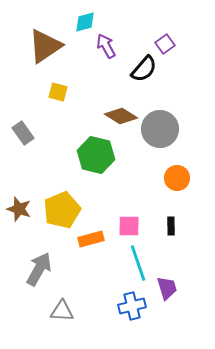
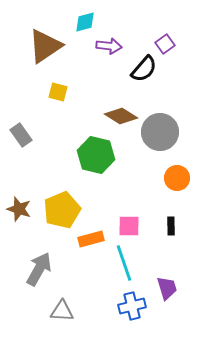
purple arrow: moved 3 px right; rotated 125 degrees clockwise
gray circle: moved 3 px down
gray rectangle: moved 2 px left, 2 px down
cyan line: moved 14 px left
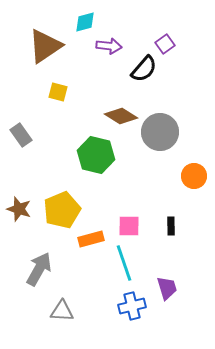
orange circle: moved 17 px right, 2 px up
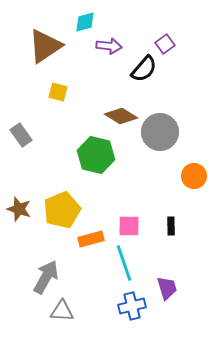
gray arrow: moved 7 px right, 8 px down
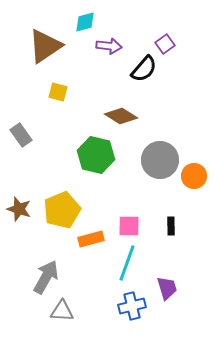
gray circle: moved 28 px down
cyan line: moved 3 px right; rotated 39 degrees clockwise
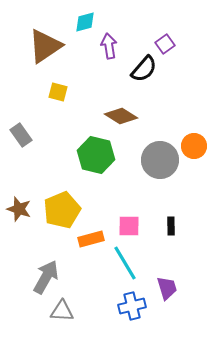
purple arrow: rotated 105 degrees counterclockwise
orange circle: moved 30 px up
cyan line: moved 2 px left; rotated 51 degrees counterclockwise
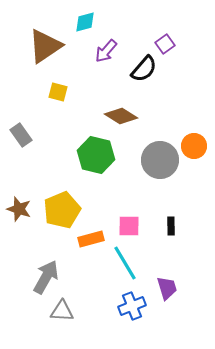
purple arrow: moved 3 px left, 5 px down; rotated 130 degrees counterclockwise
blue cross: rotated 8 degrees counterclockwise
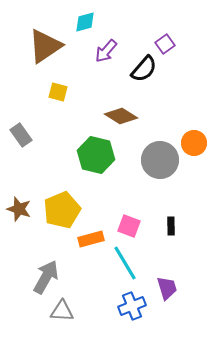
orange circle: moved 3 px up
pink square: rotated 20 degrees clockwise
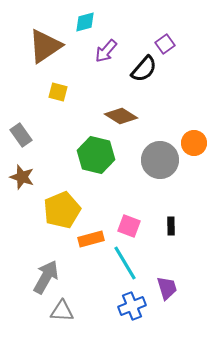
brown star: moved 3 px right, 32 px up
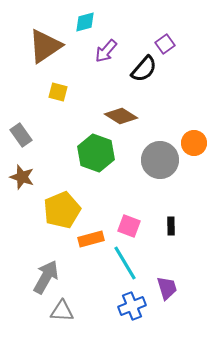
green hexagon: moved 2 px up; rotated 6 degrees clockwise
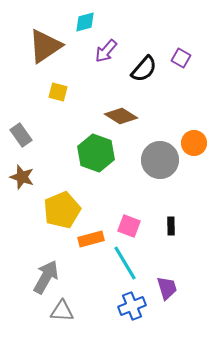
purple square: moved 16 px right, 14 px down; rotated 24 degrees counterclockwise
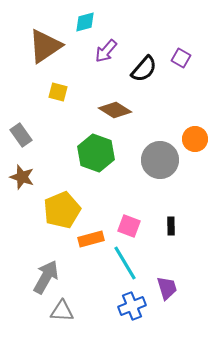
brown diamond: moved 6 px left, 6 px up
orange circle: moved 1 px right, 4 px up
